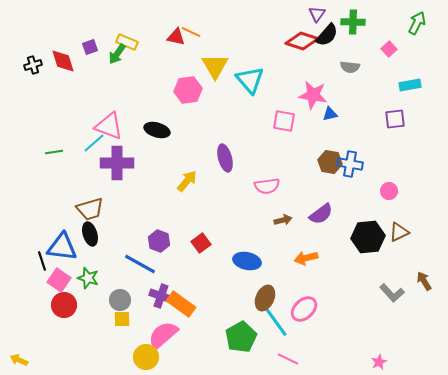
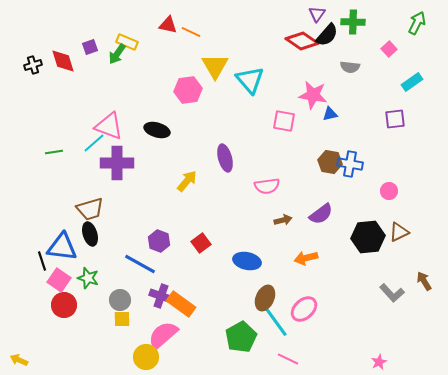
red triangle at (176, 37): moved 8 px left, 12 px up
red diamond at (302, 41): rotated 16 degrees clockwise
cyan rectangle at (410, 85): moved 2 px right, 3 px up; rotated 25 degrees counterclockwise
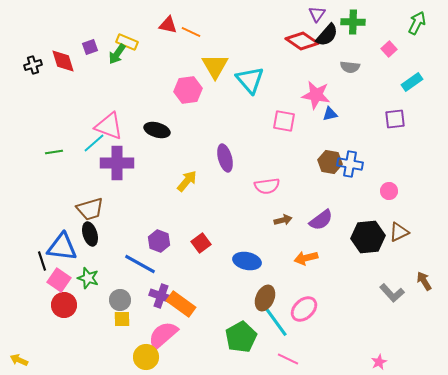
pink star at (313, 95): moved 3 px right
purple semicircle at (321, 214): moved 6 px down
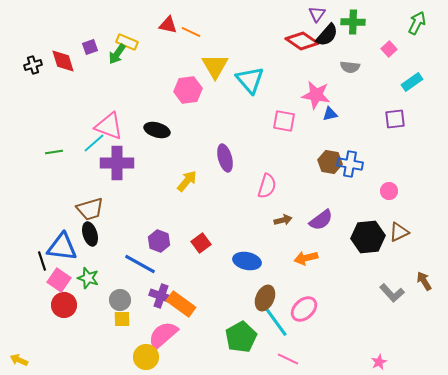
pink semicircle at (267, 186): rotated 65 degrees counterclockwise
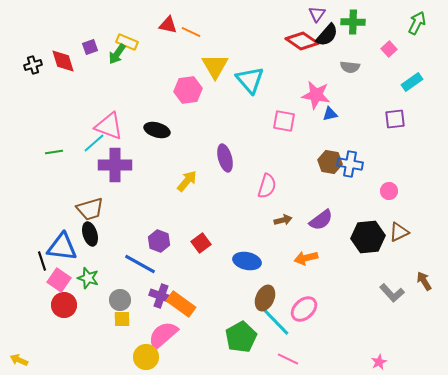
purple cross at (117, 163): moved 2 px left, 2 px down
cyan line at (276, 322): rotated 8 degrees counterclockwise
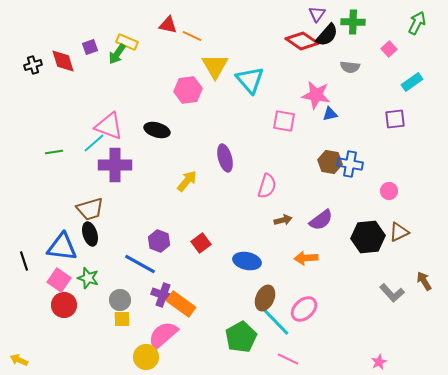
orange line at (191, 32): moved 1 px right, 4 px down
orange arrow at (306, 258): rotated 10 degrees clockwise
black line at (42, 261): moved 18 px left
purple cross at (161, 296): moved 2 px right, 1 px up
